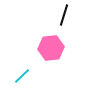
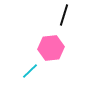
cyan line: moved 8 px right, 5 px up
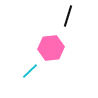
black line: moved 4 px right, 1 px down
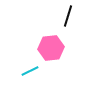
cyan line: rotated 18 degrees clockwise
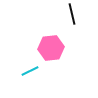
black line: moved 4 px right, 2 px up; rotated 30 degrees counterclockwise
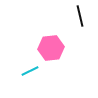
black line: moved 8 px right, 2 px down
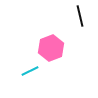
pink hexagon: rotated 15 degrees counterclockwise
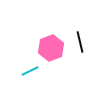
black line: moved 26 px down
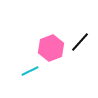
black line: rotated 55 degrees clockwise
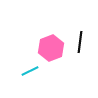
black line: rotated 35 degrees counterclockwise
